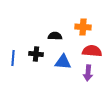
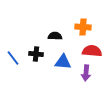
blue line: rotated 42 degrees counterclockwise
purple arrow: moved 2 px left
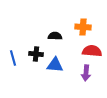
blue line: rotated 21 degrees clockwise
blue triangle: moved 8 px left, 3 px down
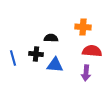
black semicircle: moved 4 px left, 2 px down
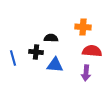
black cross: moved 2 px up
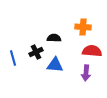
black semicircle: moved 3 px right
black cross: rotated 32 degrees counterclockwise
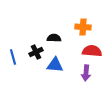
blue line: moved 1 px up
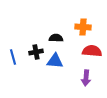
black semicircle: moved 2 px right
black cross: rotated 16 degrees clockwise
blue triangle: moved 4 px up
purple arrow: moved 5 px down
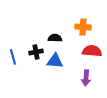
black semicircle: moved 1 px left
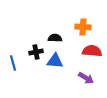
blue line: moved 6 px down
purple arrow: rotated 63 degrees counterclockwise
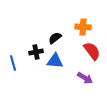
black semicircle: rotated 40 degrees counterclockwise
red semicircle: rotated 48 degrees clockwise
purple arrow: moved 1 px left
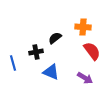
blue triangle: moved 4 px left, 11 px down; rotated 18 degrees clockwise
